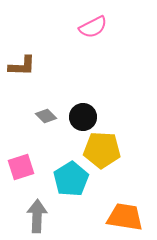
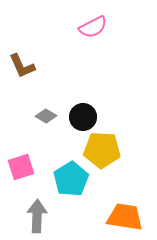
brown L-shape: rotated 64 degrees clockwise
gray diamond: rotated 15 degrees counterclockwise
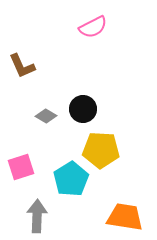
black circle: moved 8 px up
yellow pentagon: moved 1 px left
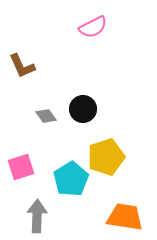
gray diamond: rotated 25 degrees clockwise
yellow pentagon: moved 5 px right, 7 px down; rotated 21 degrees counterclockwise
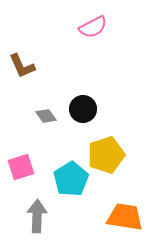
yellow pentagon: moved 2 px up
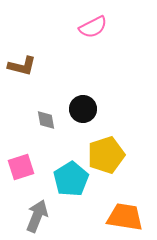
brown L-shape: rotated 52 degrees counterclockwise
gray diamond: moved 4 px down; rotated 25 degrees clockwise
gray arrow: rotated 20 degrees clockwise
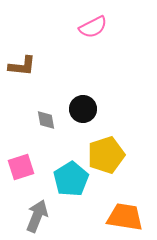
brown L-shape: rotated 8 degrees counterclockwise
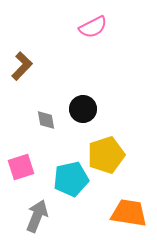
brown L-shape: rotated 52 degrees counterclockwise
cyan pentagon: rotated 20 degrees clockwise
orange trapezoid: moved 4 px right, 4 px up
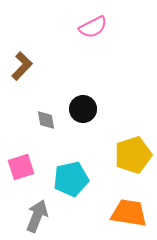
yellow pentagon: moved 27 px right
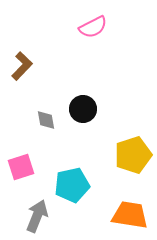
cyan pentagon: moved 1 px right, 6 px down
orange trapezoid: moved 1 px right, 2 px down
